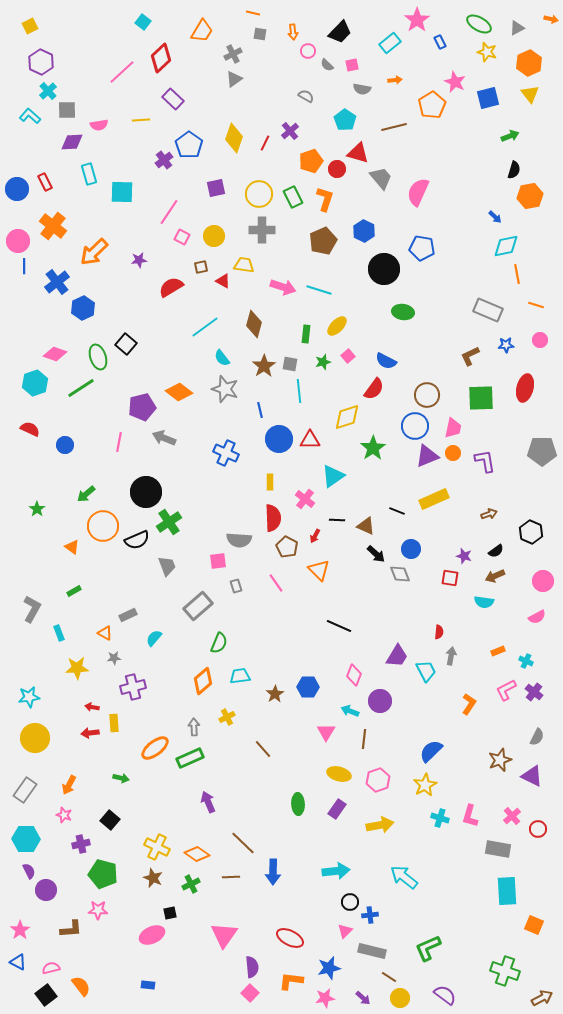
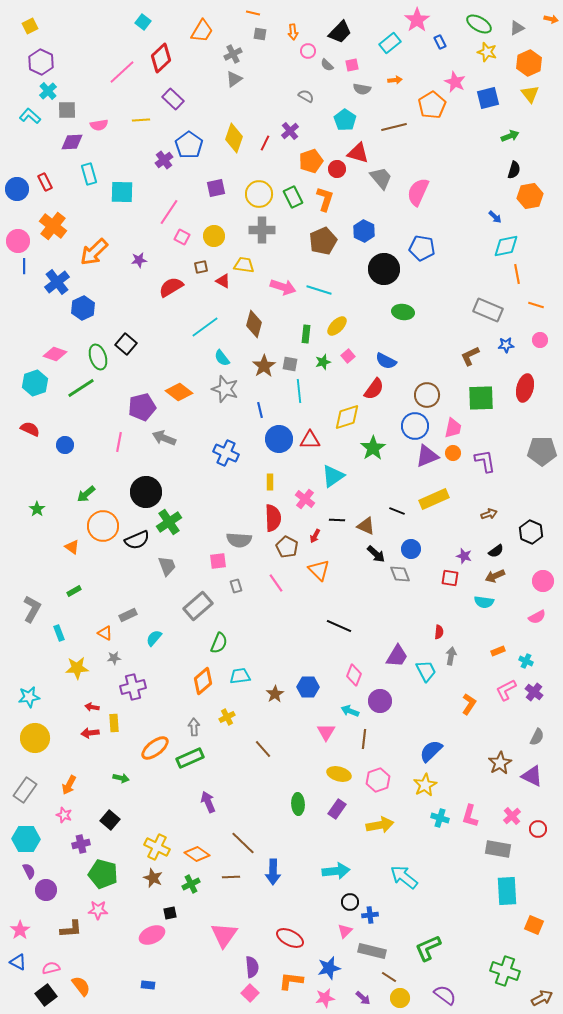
brown star at (500, 760): moved 3 px down; rotated 10 degrees counterclockwise
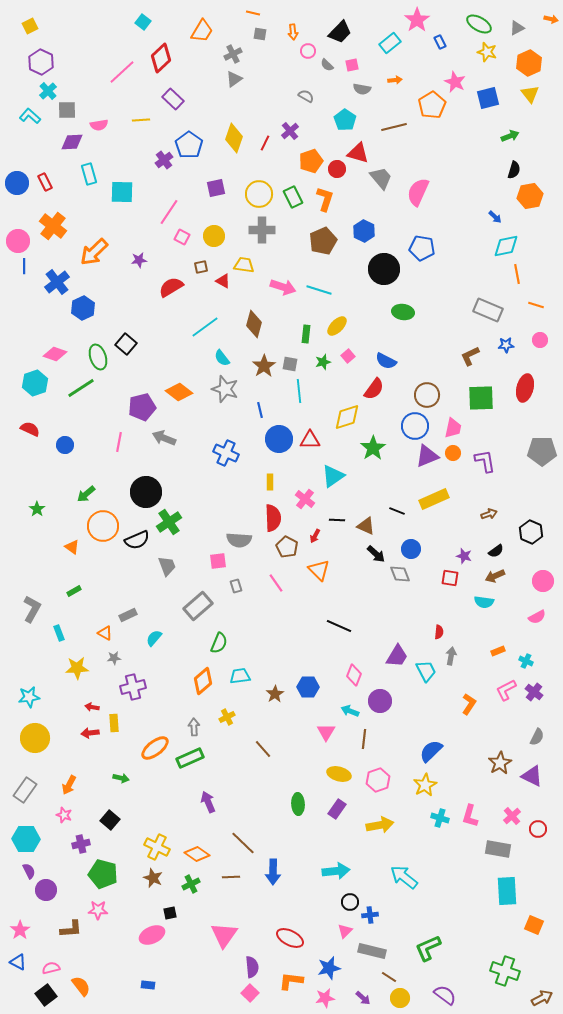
blue circle at (17, 189): moved 6 px up
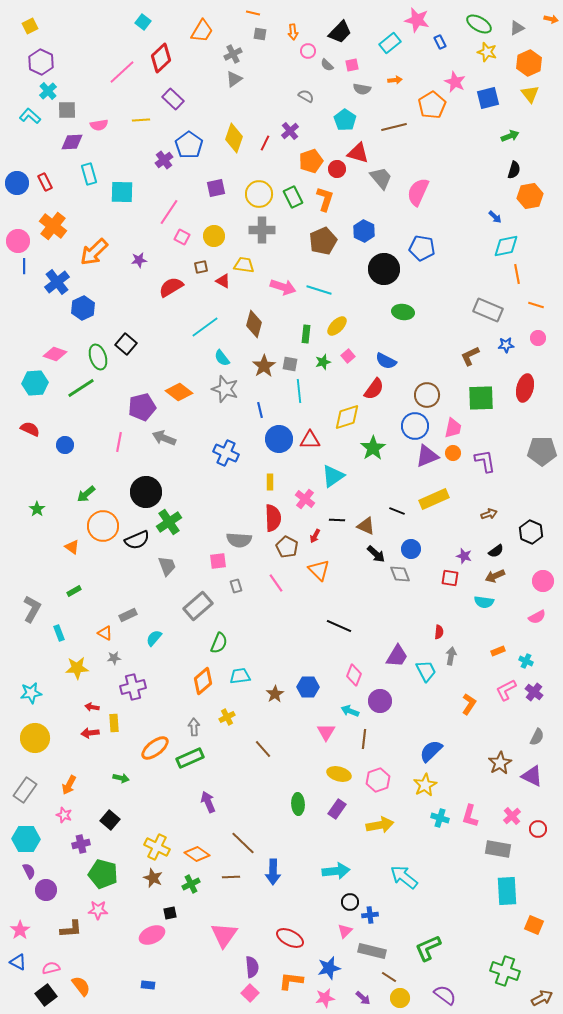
pink star at (417, 20): rotated 25 degrees counterclockwise
pink circle at (540, 340): moved 2 px left, 2 px up
cyan hexagon at (35, 383): rotated 15 degrees clockwise
cyan star at (29, 697): moved 2 px right, 4 px up
